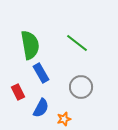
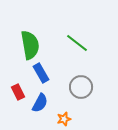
blue semicircle: moved 1 px left, 5 px up
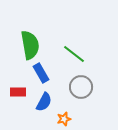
green line: moved 3 px left, 11 px down
red rectangle: rotated 63 degrees counterclockwise
blue semicircle: moved 4 px right, 1 px up
